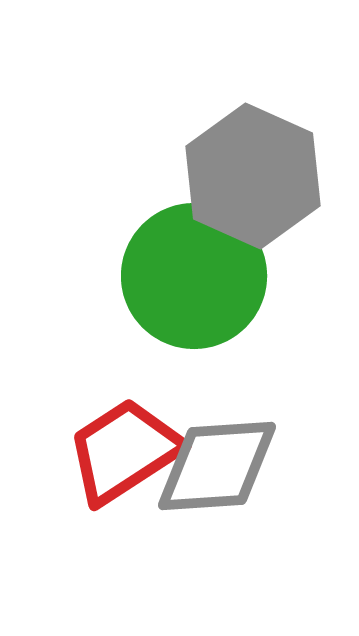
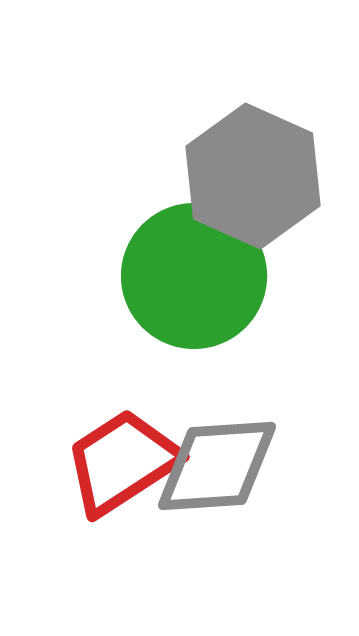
red trapezoid: moved 2 px left, 11 px down
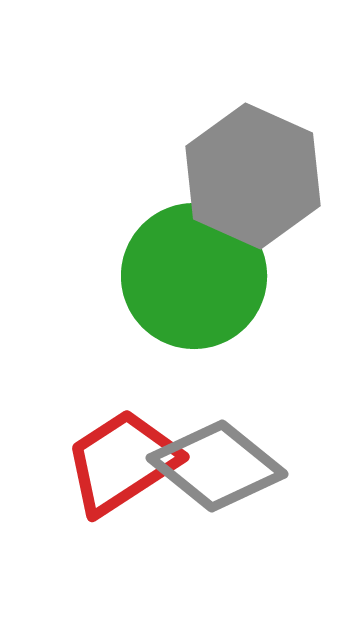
gray diamond: rotated 43 degrees clockwise
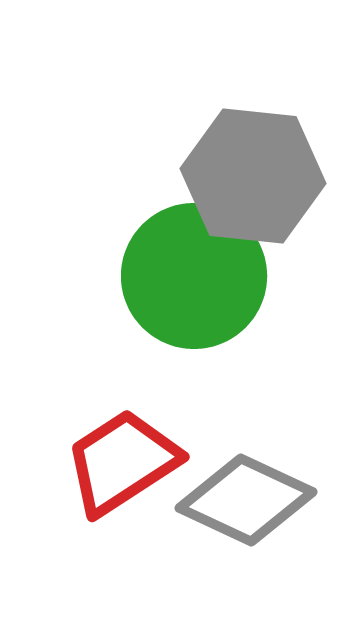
gray hexagon: rotated 18 degrees counterclockwise
gray diamond: moved 29 px right, 34 px down; rotated 14 degrees counterclockwise
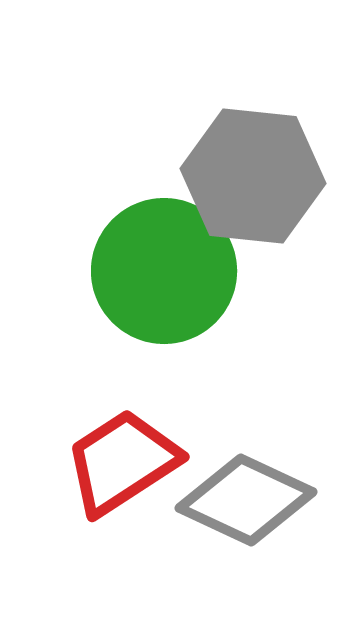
green circle: moved 30 px left, 5 px up
